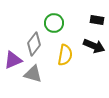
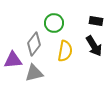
black rectangle: moved 1 px left, 1 px down
black arrow: rotated 35 degrees clockwise
yellow semicircle: moved 4 px up
purple triangle: rotated 18 degrees clockwise
gray triangle: moved 1 px right, 1 px up; rotated 30 degrees counterclockwise
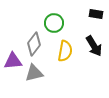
black rectangle: moved 7 px up
purple triangle: moved 1 px down
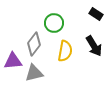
black rectangle: rotated 24 degrees clockwise
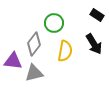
black rectangle: moved 1 px right, 1 px down
black arrow: moved 2 px up
purple triangle: rotated 12 degrees clockwise
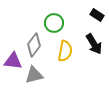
gray diamond: moved 1 px down
gray triangle: moved 2 px down
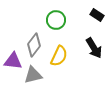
green circle: moved 2 px right, 3 px up
black arrow: moved 4 px down
yellow semicircle: moved 6 px left, 5 px down; rotated 15 degrees clockwise
gray triangle: moved 1 px left
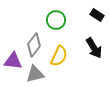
gray triangle: moved 2 px right, 1 px up
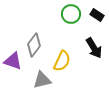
green circle: moved 15 px right, 6 px up
yellow semicircle: moved 3 px right, 5 px down
purple triangle: rotated 12 degrees clockwise
gray triangle: moved 7 px right, 6 px down
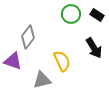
gray diamond: moved 6 px left, 8 px up
yellow semicircle: rotated 50 degrees counterclockwise
